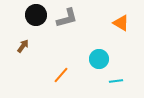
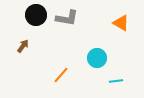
gray L-shape: rotated 25 degrees clockwise
cyan circle: moved 2 px left, 1 px up
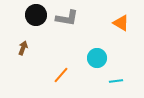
brown arrow: moved 2 px down; rotated 16 degrees counterclockwise
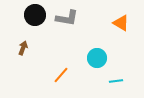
black circle: moved 1 px left
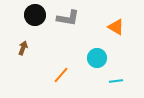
gray L-shape: moved 1 px right
orange triangle: moved 5 px left, 4 px down
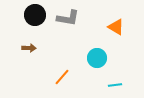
brown arrow: moved 6 px right; rotated 72 degrees clockwise
orange line: moved 1 px right, 2 px down
cyan line: moved 1 px left, 4 px down
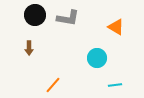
brown arrow: rotated 88 degrees clockwise
orange line: moved 9 px left, 8 px down
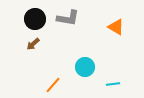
black circle: moved 4 px down
brown arrow: moved 4 px right, 4 px up; rotated 48 degrees clockwise
cyan circle: moved 12 px left, 9 px down
cyan line: moved 2 px left, 1 px up
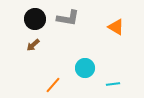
brown arrow: moved 1 px down
cyan circle: moved 1 px down
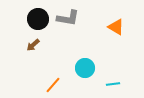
black circle: moved 3 px right
